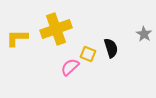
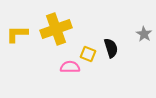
yellow L-shape: moved 4 px up
pink semicircle: rotated 42 degrees clockwise
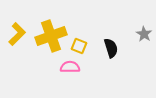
yellow cross: moved 5 px left, 7 px down
yellow L-shape: rotated 135 degrees clockwise
yellow square: moved 9 px left, 8 px up
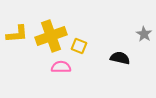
yellow L-shape: rotated 40 degrees clockwise
black semicircle: moved 9 px right, 10 px down; rotated 60 degrees counterclockwise
pink semicircle: moved 9 px left
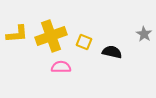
yellow square: moved 5 px right, 4 px up
black semicircle: moved 8 px left, 6 px up
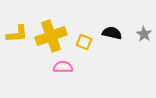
black semicircle: moved 19 px up
pink semicircle: moved 2 px right
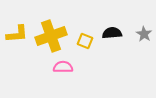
black semicircle: rotated 18 degrees counterclockwise
yellow square: moved 1 px right, 1 px up
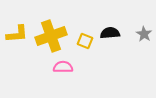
black semicircle: moved 2 px left
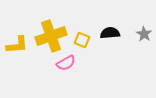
yellow L-shape: moved 11 px down
yellow square: moved 3 px left, 1 px up
pink semicircle: moved 3 px right, 4 px up; rotated 150 degrees clockwise
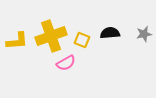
gray star: rotated 28 degrees clockwise
yellow L-shape: moved 4 px up
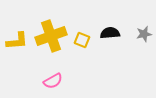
pink semicircle: moved 13 px left, 18 px down
